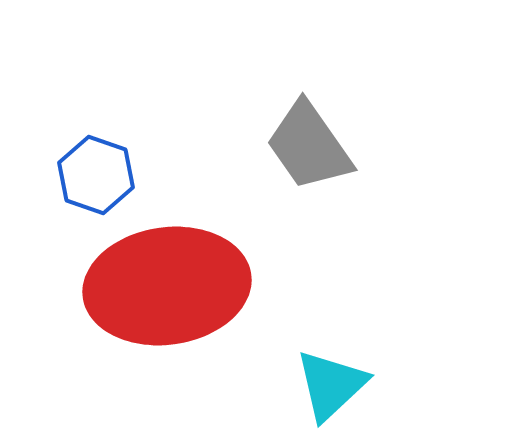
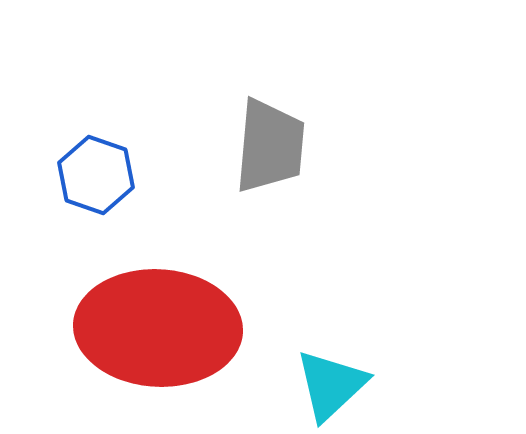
gray trapezoid: moved 39 px left; rotated 140 degrees counterclockwise
red ellipse: moved 9 px left, 42 px down; rotated 11 degrees clockwise
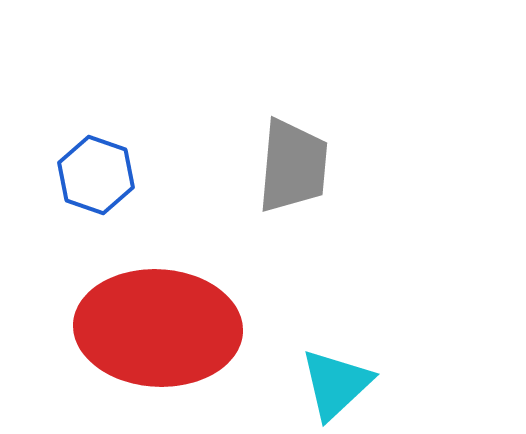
gray trapezoid: moved 23 px right, 20 px down
cyan triangle: moved 5 px right, 1 px up
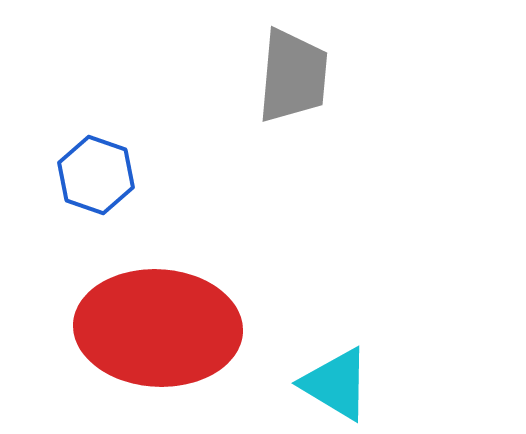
gray trapezoid: moved 90 px up
cyan triangle: rotated 46 degrees counterclockwise
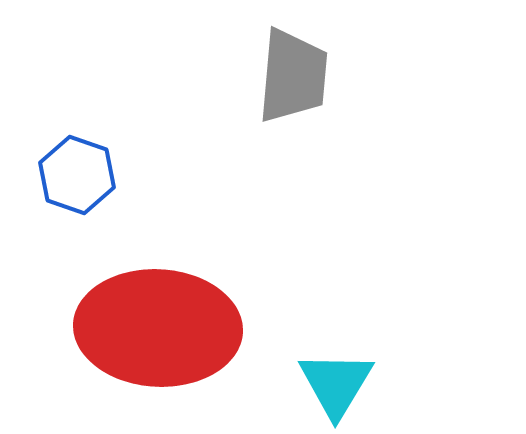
blue hexagon: moved 19 px left
cyan triangle: rotated 30 degrees clockwise
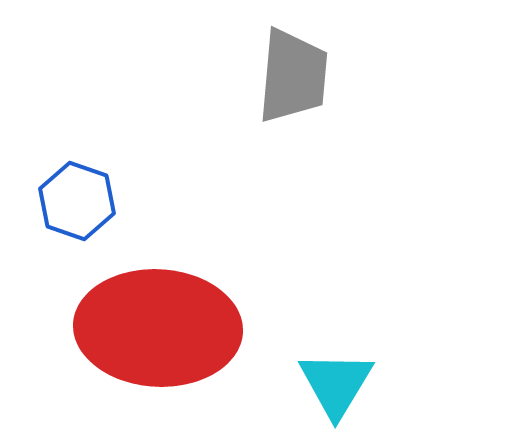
blue hexagon: moved 26 px down
